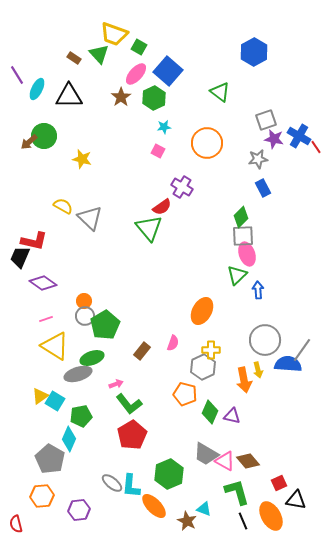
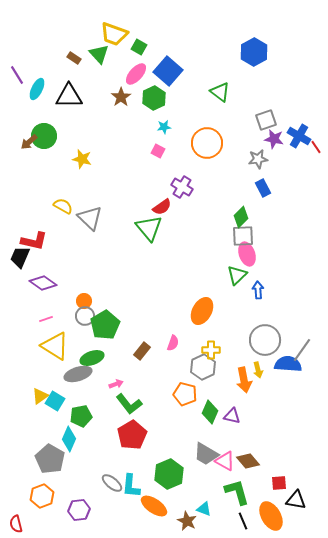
red square at (279, 483): rotated 21 degrees clockwise
orange hexagon at (42, 496): rotated 15 degrees counterclockwise
orange ellipse at (154, 506): rotated 12 degrees counterclockwise
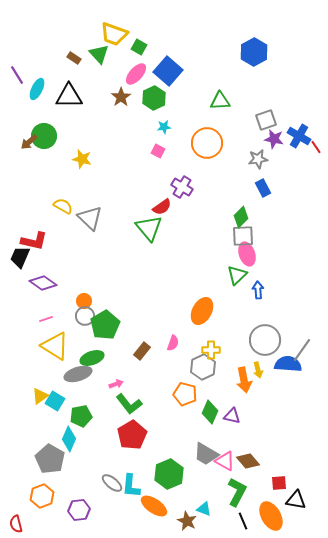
green triangle at (220, 92): moved 9 px down; rotated 40 degrees counterclockwise
green L-shape at (237, 492): rotated 44 degrees clockwise
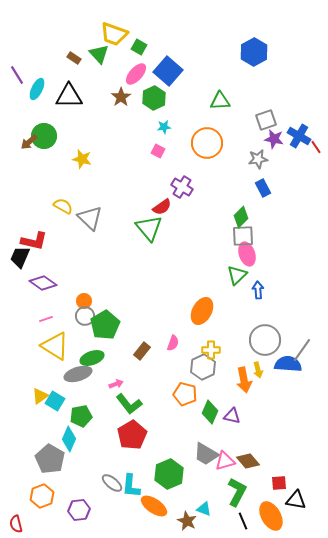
pink triangle at (225, 461): rotated 45 degrees counterclockwise
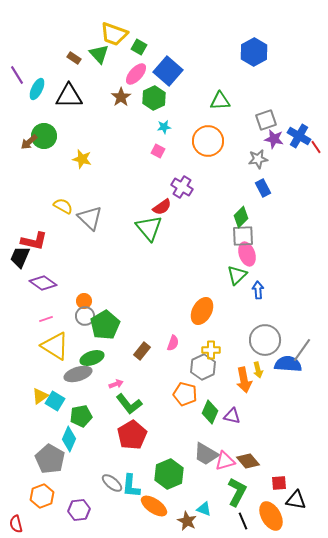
orange circle at (207, 143): moved 1 px right, 2 px up
